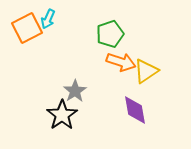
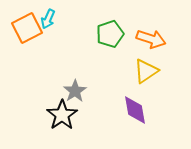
orange arrow: moved 30 px right, 23 px up
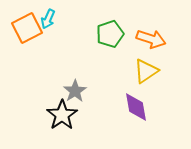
purple diamond: moved 1 px right, 3 px up
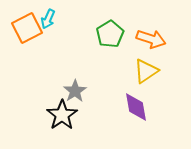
green pentagon: rotated 12 degrees counterclockwise
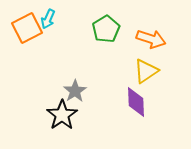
green pentagon: moved 4 px left, 5 px up
purple diamond: moved 5 px up; rotated 8 degrees clockwise
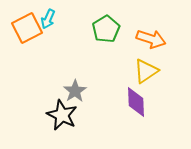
black star: rotated 12 degrees counterclockwise
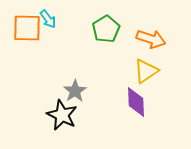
cyan arrow: rotated 60 degrees counterclockwise
orange square: rotated 28 degrees clockwise
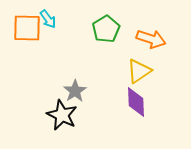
yellow triangle: moved 7 px left
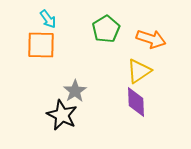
orange square: moved 14 px right, 17 px down
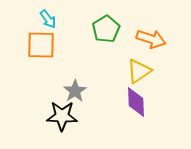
black star: moved 1 px down; rotated 24 degrees counterclockwise
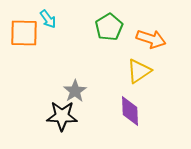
green pentagon: moved 3 px right, 2 px up
orange square: moved 17 px left, 12 px up
purple diamond: moved 6 px left, 9 px down
